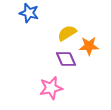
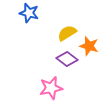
orange star: rotated 18 degrees clockwise
purple diamond: moved 1 px right; rotated 30 degrees counterclockwise
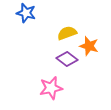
blue star: moved 3 px left
yellow semicircle: rotated 12 degrees clockwise
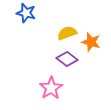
orange star: moved 2 px right, 4 px up
pink star: rotated 20 degrees counterclockwise
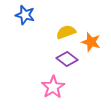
blue star: moved 1 px left, 2 px down
yellow semicircle: moved 1 px left, 1 px up
pink star: moved 2 px right, 1 px up
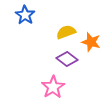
blue star: rotated 18 degrees clockwise
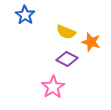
yellow semicircle: rotated 138 degrees counterclockwise
purple diamond: rotated 10 degrees counterclockwise
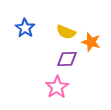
blue star: moved 13 px down
purple diamond: rotated 30 degrees counterclockwise
pink star: moved 4 px right
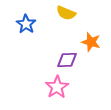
blue star: moved 1 px right, 4 px up
yellow semicircle: moved 19 px up
purple diamond: moved 1 px down
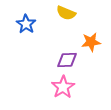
orange star: rotated 24 degrees counterclockwise
pink star: moved 6 px right
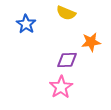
pink star: moved 2 px left
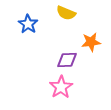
blue star: moved 2 px right
